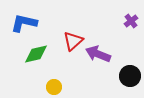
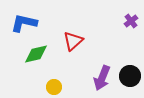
purple arrow: moved 4 px right, 24 px down; rotated 90 degrees counterclockwise
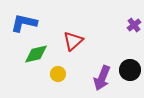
purple cross: moved 3 px right, 4 px down
black circle: moved 6 px up
yellow circle: moved 4 px right, 13 px up
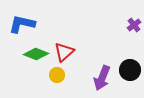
blue L-shape: moved 2 px left, 1 px down
red triangle: moved 9 px left, 11 px down
green diamond: rotated 35 degrees clockwise
yellow circle: moved 1 px left, 1 px down
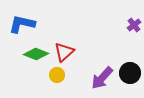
black circle: moved 3 px down
purple arrow: rotated 20 degrees clockwise
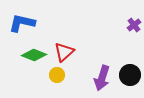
blue L-shape: moved 1 px up
green diamond: moved 2 px left, 1 px down
black circle: moved 2 px down
purple arrow: rotated 25 degrees counterclockwise
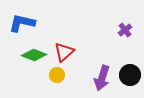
purple cross: moved 9 px left, 5 px down
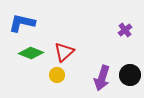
green diamond: moved 3 px left, 2 px up
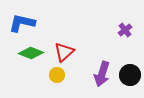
purple arrow: moved 4 px up
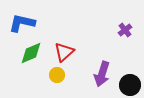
green diamond: rotated 45 degrees counterclockwise
black circle: moved 10 px down
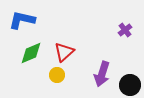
blue L-shape: moved 3 px up
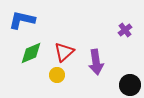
purple arrow: moved 6 px left, 12 px up; rotated 25 degrees counterclockwise
